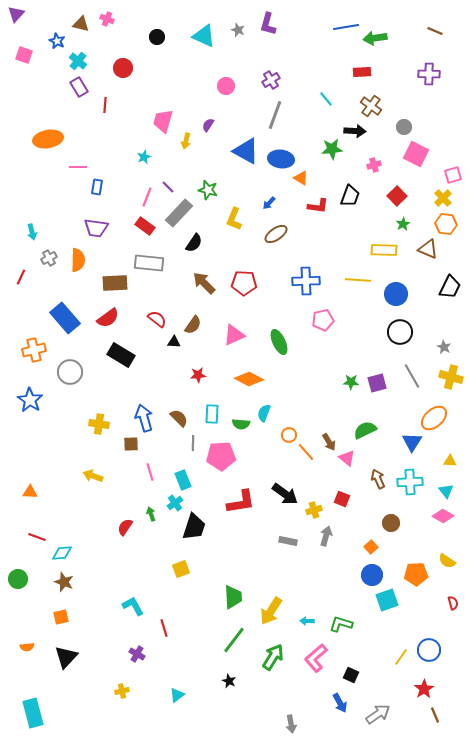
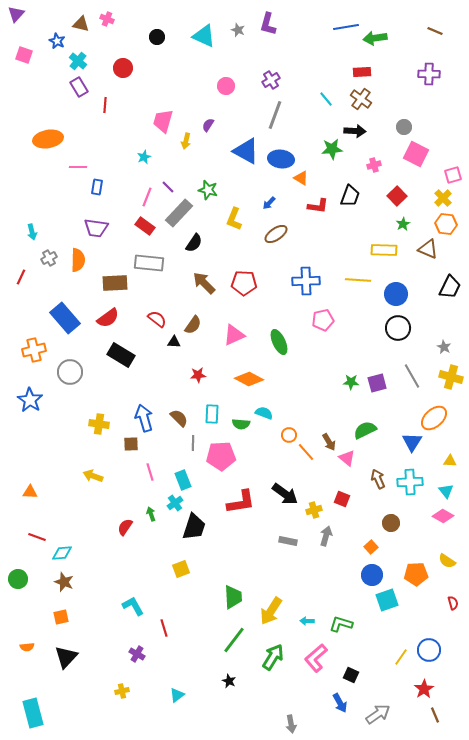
brown cross at (371, 106): moved 10 px left, 7 px up
black circle at (400, 332): moved 2 px left, 4 px up
cyan semicircle at (264, 413): rotated 90 degrees clockwise
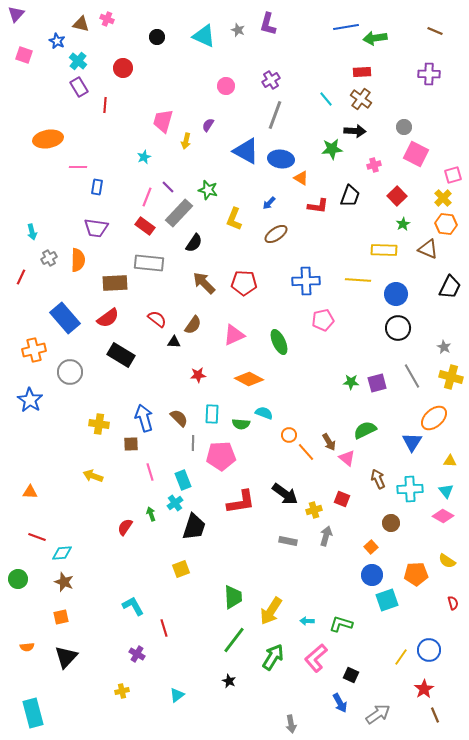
cyan cross at (410, 482): moved 7 px down
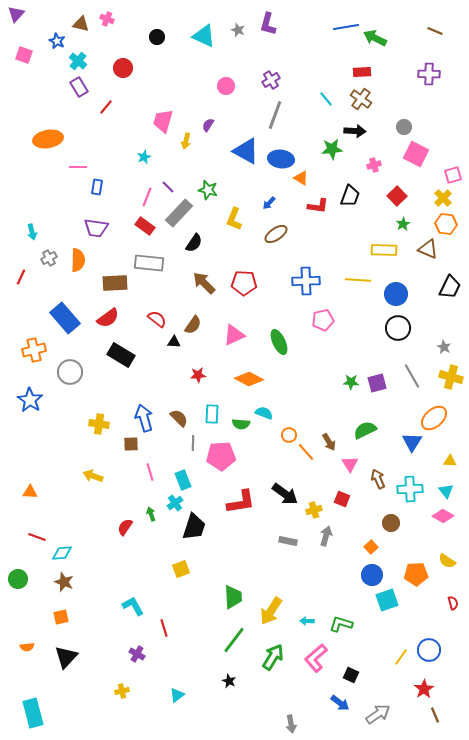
green arrow at (375, 38): rotated 35 degrees clockwise
red line at (105, 105): moved 1 px right, 2 px down; rotated 35 degrees clockwise
pink triangle at (347, 458): moved 3 px right, 6 px down; rotated 18 degrees clockwise
blue arrow at (340, 703): rotated 24 degrees counterclockwise
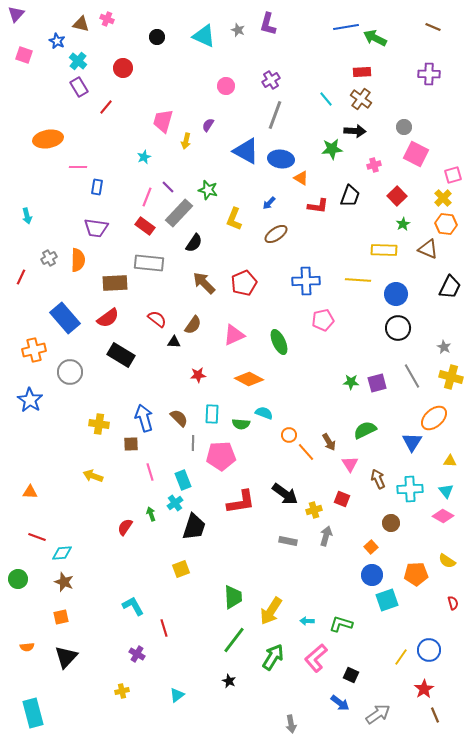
brown line at (435, 31): moved 2 px left, 4 px up
cyan arrow at (32, 232): moved 5 px left, 16 px up
red pentagon at (244, 283): rotated 25 degrees counterclockwise
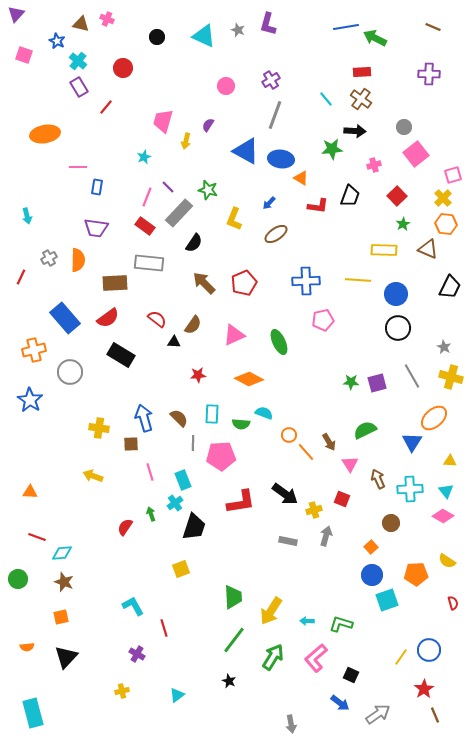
orange ellipse at (48, 139): moved 3 px left, 5 px up
pink square at (416, 154): rotated 25 degrees clockwise
yellow cross at (99, 424): moved 4 px down
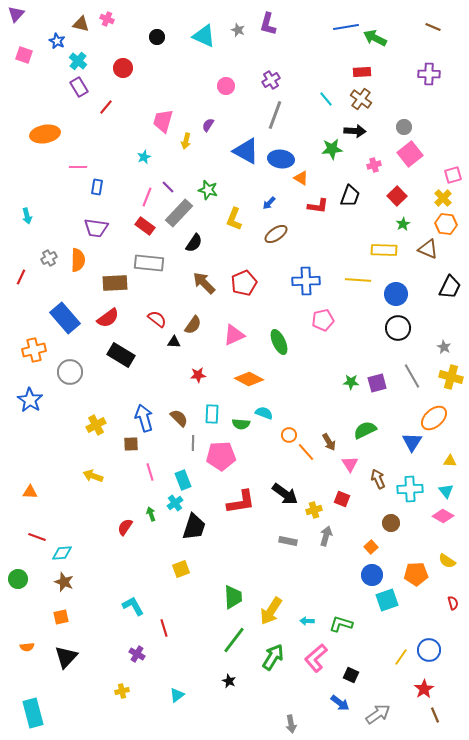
pink square at (416, 154): moved 6 px left
yellow cross at (99, 428): moved 3 px left, 3 px up; rotated 36 degrees counterclockwise
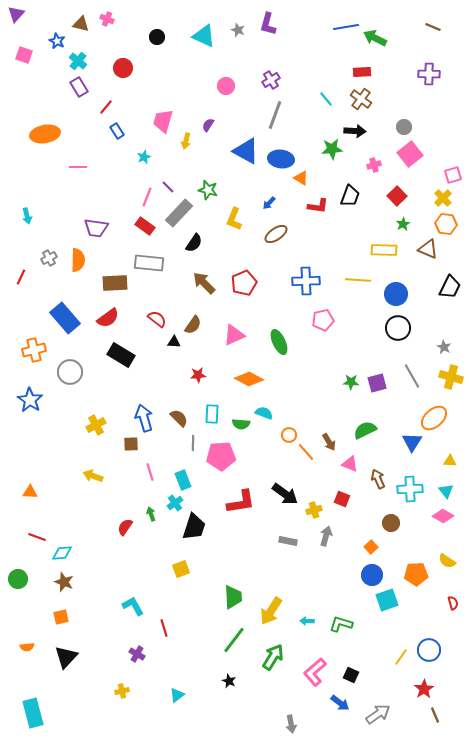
blue rectangle at (97, 187): moved 20 px right, 56 px up; rotated 42 degrees counterclockwise
pink triangle at (350, 464): rotated 36 degrees counterclockwise
pink L-shape at (316, 658): moved 1 px left, 14 px down
